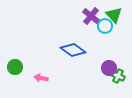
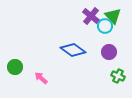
green triangle: moved 1 px left, 1 px down
purple circle: moved 16 px up
pink arrow: rotated 32 degrees clockwise
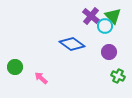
blue diamond: moved 1 px left, 6 px up
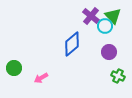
blue diamond: rotated 75 degrees counterclockwise
green circle: moved 1 px left, 1 px down
pink arrow: rotated 72 degrees counterclockwise
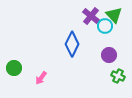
green triangle: moved 1 px right, 1 px up
blue diamond: rotated 25 degrees counterclockwise
purple circle: moved 3 px down
pink arrow: rotated 24 degrees counterclockwise
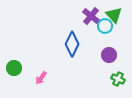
green cross: moved 3 px down
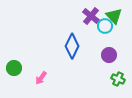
green triangle: moved 1 px down
blue diamond: moved 2 px down
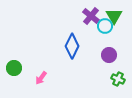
green triangle: rotated 12 degrees clockwise
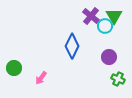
purple circle: moved 2 px down
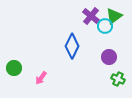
green triangle: rotated 24 degrees clockwise
